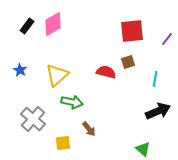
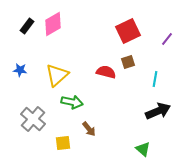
red square: moved 4 px left; rotated 20 degrees counterclockwise
blue star: rotated 24 degrees counterclockwise
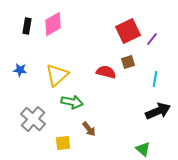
black rectangle: rotated 28 degrees counterclockwise
purple line: moved 15 px left
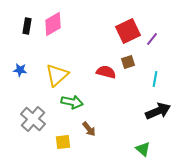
yellow square: moved 1 px up
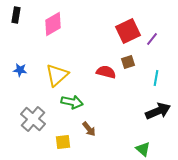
black rectangle: moved 11 px left, 11 px up
cyan line: moved 1 px right, 1 px up
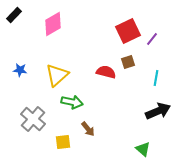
black rectangle: moved 2 px left; rotated 35 degrees clockwise
brown arrow: moved 1 px left
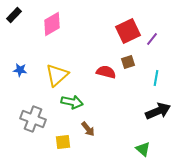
pink diamond: moved 1 px left
gray cross: rotated 20 degrees counterclockwise
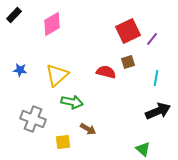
brown arrow: rotated 21 degrees counterclockwise
